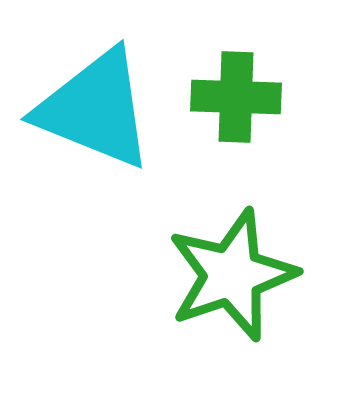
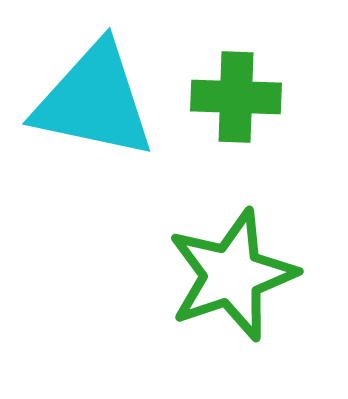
cyan triangle: moved 1 px left, 8 px up; rotated 10 degrees counterclockwise
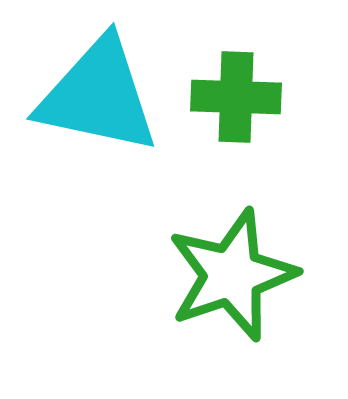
cyan triangle: moved 4 px right, 5 px up
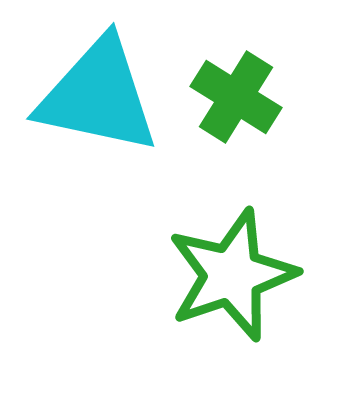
green cross: rotated 30 degrees clockwise
